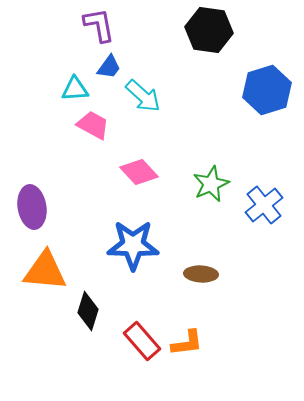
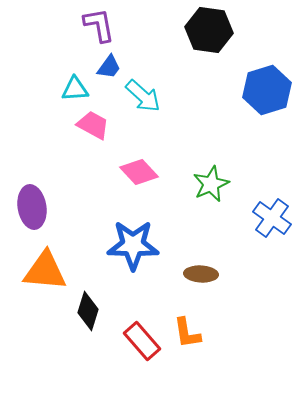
blue cross: moved 8 px right, 13 px down; rotated 15 degrees counterclockwise
orange L-shape: moved 10 px up; rotated 88 degrees clockwise
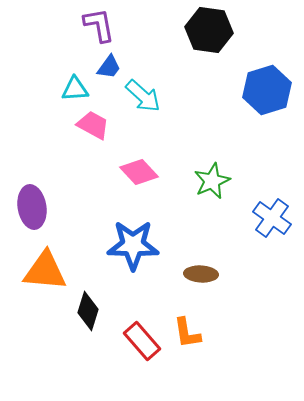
green star: moved 1 px right, 3 px up
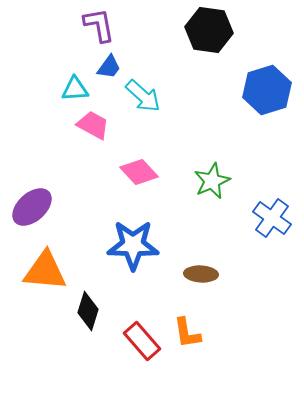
purple ellipse: rotated 57 degrees clockwise
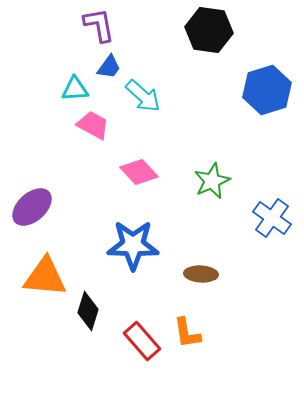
orange triangle: moved 6 px down
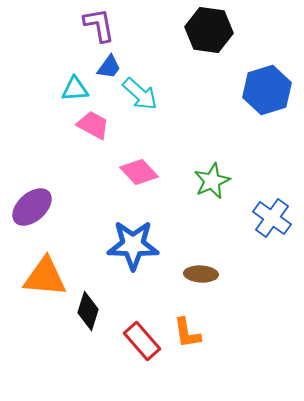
cyan arrow: moved 3 px left, 2 px up
